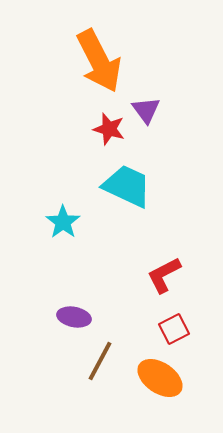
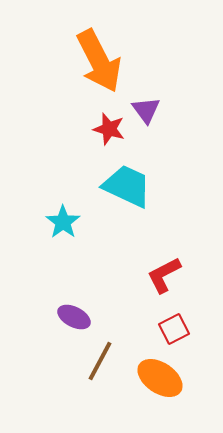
purple ellipse: rotated 16 degrees clockwise
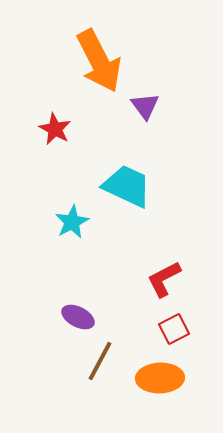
purple triangle: moved 1 px left, 4 px up
red star: moved 54 px left; rotated 12 degrees clockwise
cyan star: moved 9 px right; rotated 8 degrees clockwise
red L-shape: moved 4 px down
purple ellipse: moved 4 px right
orange ellipse: rotated 36 degrees counterclockwise
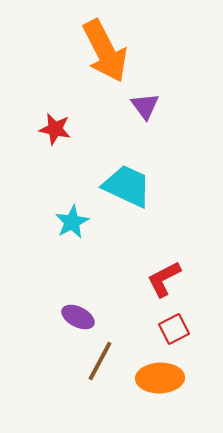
orange arrow: moved 6 px right, 10 px up
red star: rotated 16 degrees counterclockwise
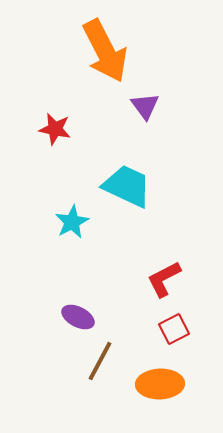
orange ellipse: moved 6 px down
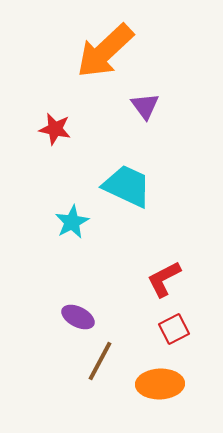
orange arrow: rotated 74 degrees clockwise
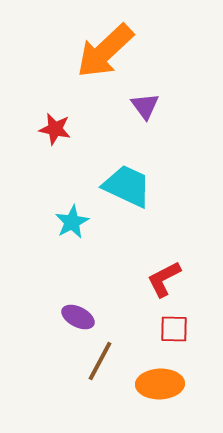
red square: rotated 28 degrees clockwise
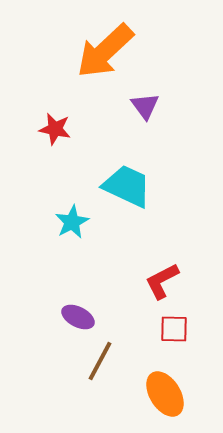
red L-shape: moved 2 px left, 2 px down
orange ellipse: moved 5 px right, 10 px down; rotated 60 degrees clockwise
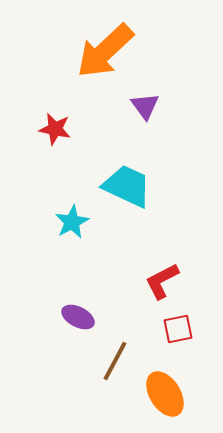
red square: moved 4 px right; rotated 12 degrees counterclockwise
brown line: moved 15 px right
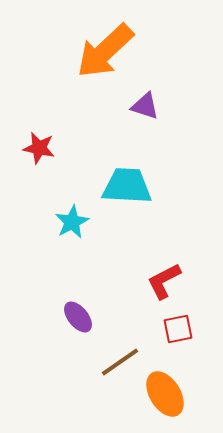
purple triangle: rotated 36 degrees counterclockwise
red star: moved 16 px left, 19 px down
cyan trapezoid: rotated 22 degrees counterclockwise
red L-shape: moved 2 px right
purple ellipse: rotated 24 degrees clockwise
brown line: moved 5 px right, 1 px down; rotated 27 degrees clockwise
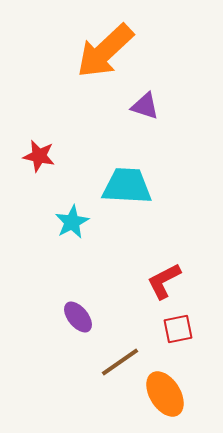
red star: moved 8 px down
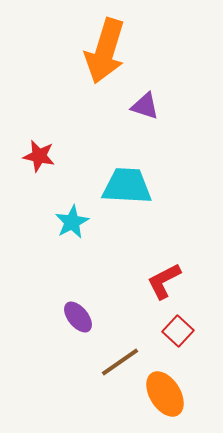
orange arrow: rotated 30 degrees counterclockwise
red square: moved 2 px down; rotated 36 degrees counterclockwise
